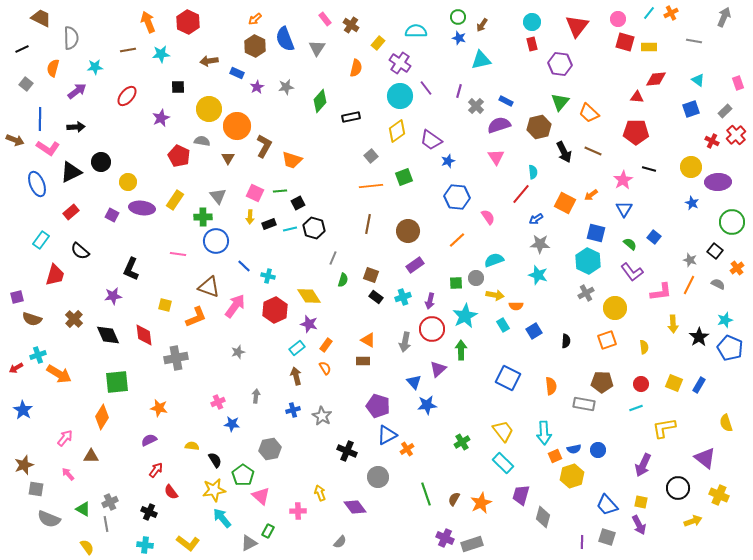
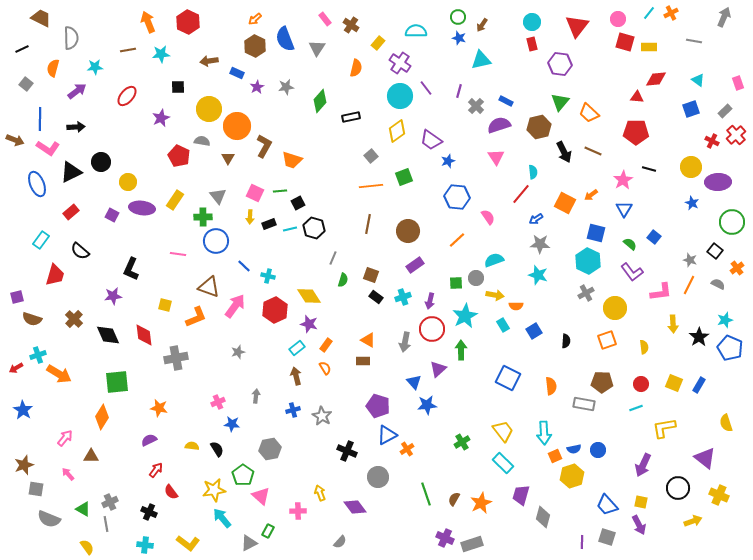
black semicircle at (215, 460): moved 2 px right, 11 px up
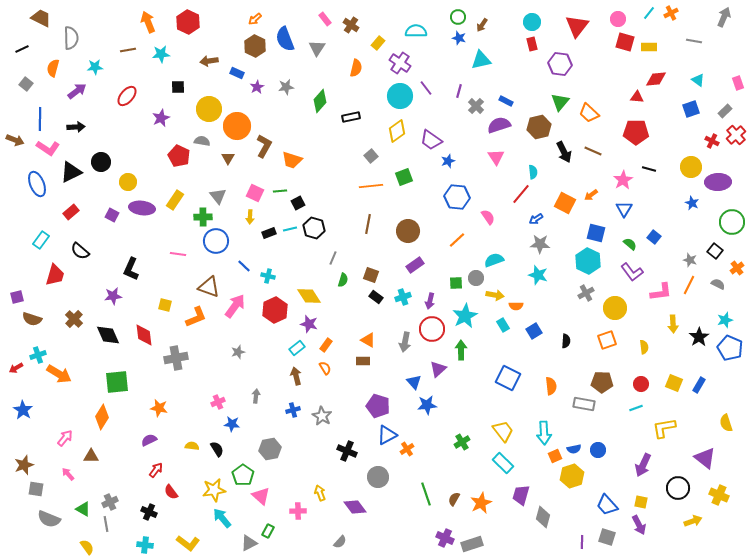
black rectangle at (269, 224): moved 9 px down
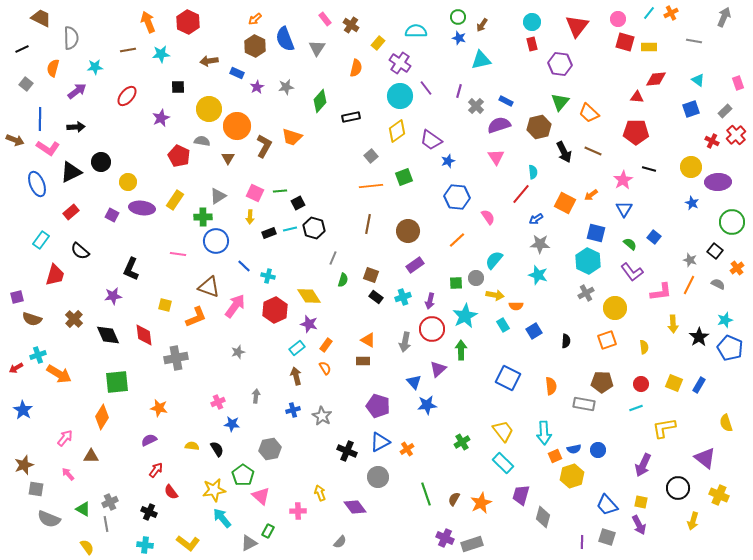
orange trapezoid at (292, 160): moved 23 px up
gray triangle at (218, 196): rotated 36 degrees clockwise
cyan semicircle at (494, 260): rotated 30 degrees counterclockwise
blue triangle at (387, 435): moved 7 px left, 7 px down
yellow arrow at (693, 521): rotated 126 degrees clockwise
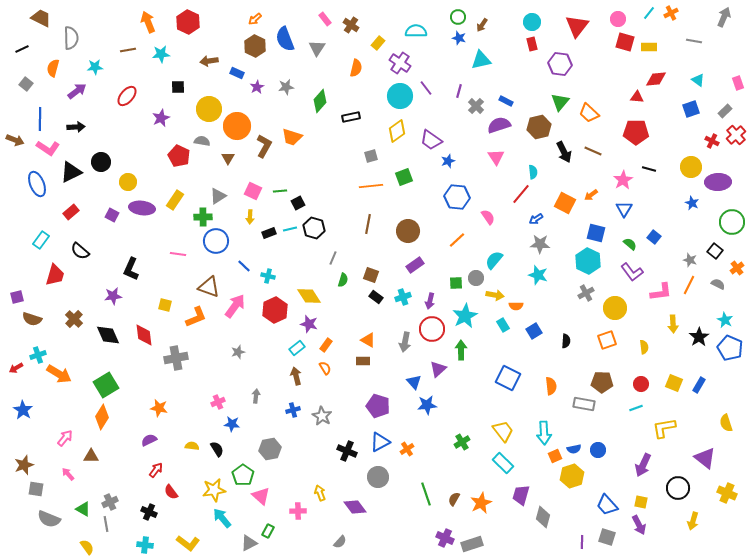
gray square at (371, 156): rotated 24 degrees clockwise
pink square at (255, 193): moved 2 px left, 2 px up
cyan star at (725, 320): rotated 28 degrees counterclockwise
green square at (117, 382): moved 11 px left, 3 px down; rotated 25 degrees counterclockwise
yellow cross at (719, 495): moved 8 px right, 2 px up
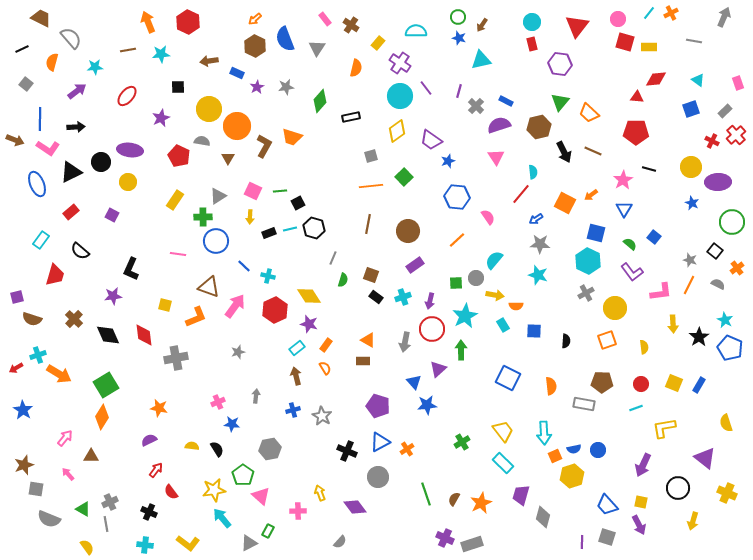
gray semicircle at (71, 38): rotated 40 degrees counterclockwise
orange semicircle at (53, 68): moved 1 px left, 6 px up
green square at (404, 177): rotated 24 degrees counterclockwise
purple ellipse at (142, 208): moved 12 px left, 58 px up
blue square at (534, 331): rotated 35 degrees clockwise
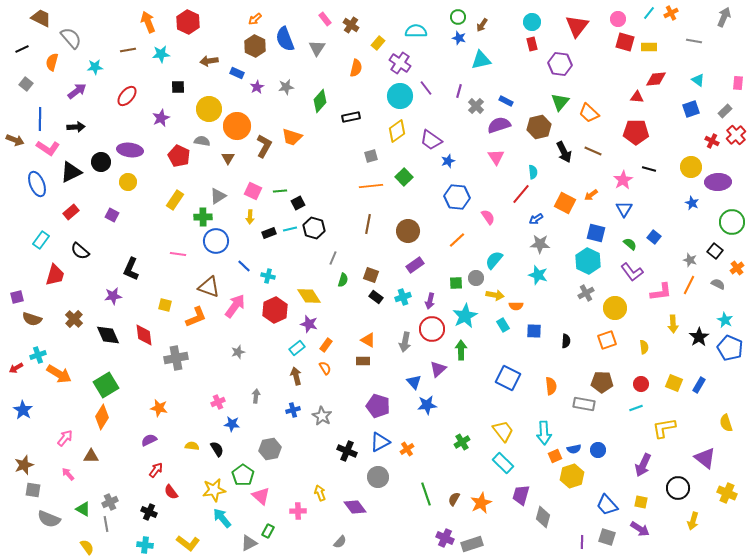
pink rectangle at (738, 83): rotated 24 degrees clockwise
gray square at (36, 489): moved 3 px left, 1 px down
purple arrow at (639, 525): moved 1 px right, 4 px down; rotated 30 degrees counterclockwise
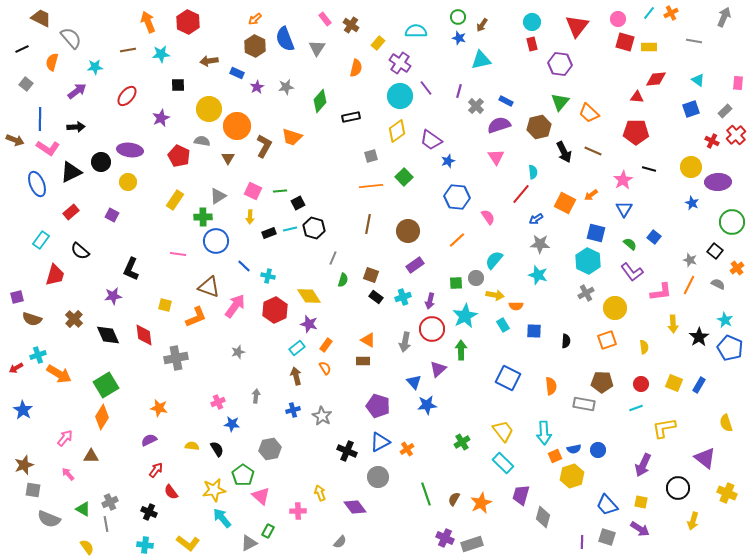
black square at (178, 87): moved 2 px up
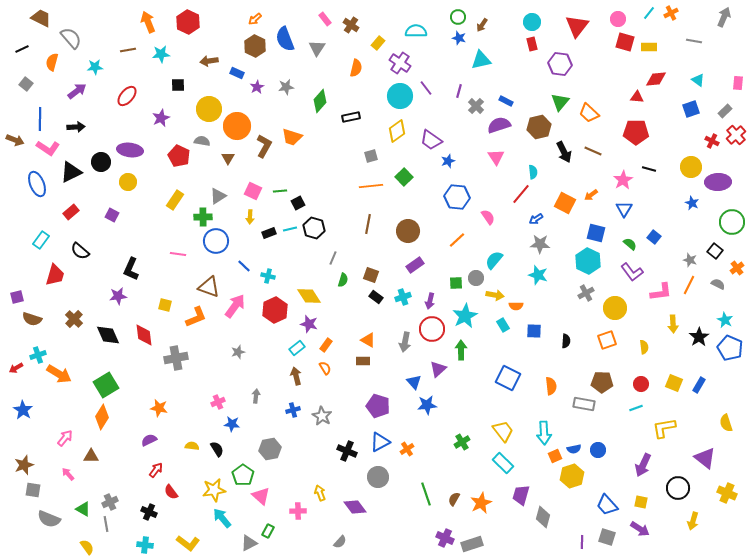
purple star at (113, 296): moved 5 px right
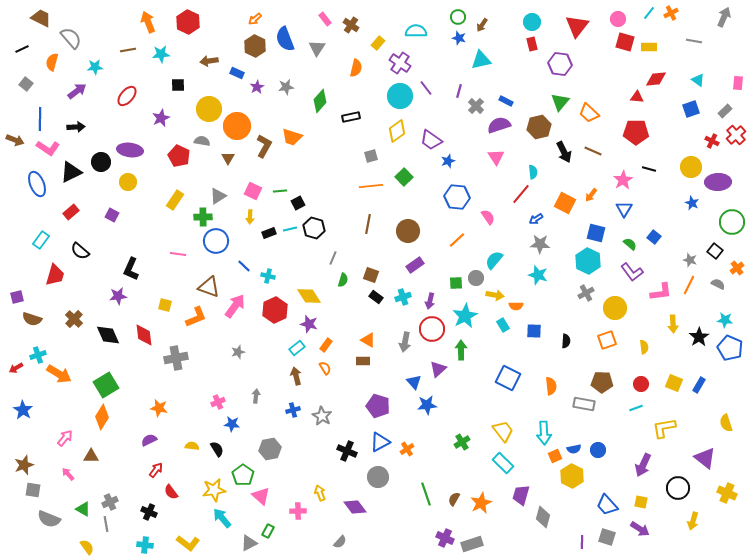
orange arrow at (591, 195): rotated 16 degrees counterclockwise
cyan star at (725, 320): rotated 21 degrees counterclockwise
yellow hexagon at (572, 476): rotated 15 degrees counterclockwise
